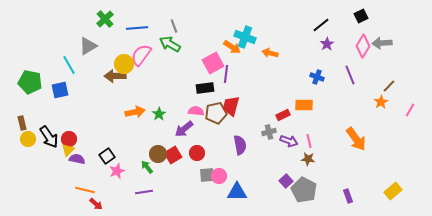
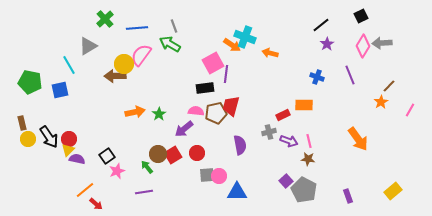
orange arrow at (232, 47): moved 2 px up
orange arrow at (356, 139): moved 2 px right
orange line at (85, 190): rotated 54 degrees counterclockwise
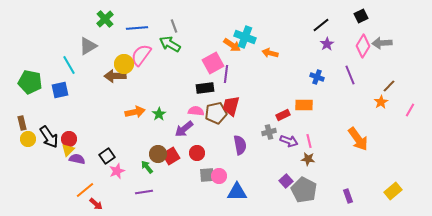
red square at (173, 155): moved 2 px left, 1 px down
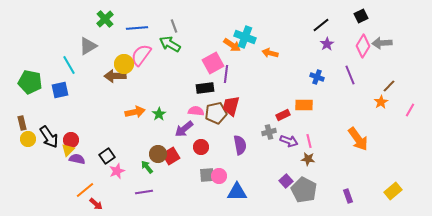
red circle at (69, 139): moved 2 px right, 1 px down
red circle at (197, 153): moved 4 px right, 6 px up
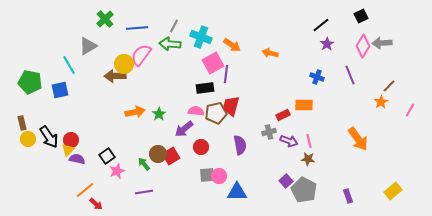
gray line at (174, 26): rotated 48 degrees clockwise
cyan cross at (245, 37): moved 44 px left
green arrow at (170, 44): rotated 25 degrees counterclockwise
green arrow at (147, 167): moved 3 px left, 3 px up
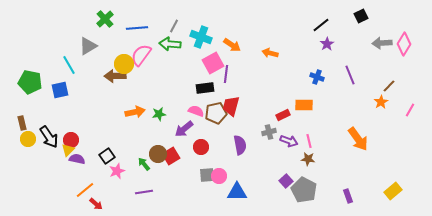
pink diamond at (363, 46): moved 41 px right, 2 px up
pink semicircle at (196, 111): rotated 14 degrees clockwise
green star at (159, 114): rotated 24 degrees clockwise
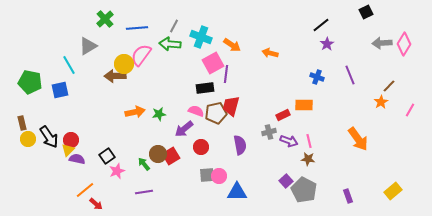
black square at (361, 16): moved 5 px right, 4 px up
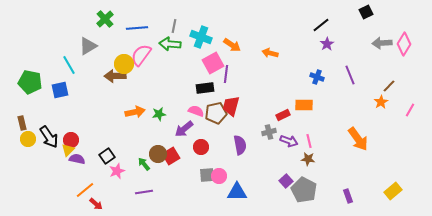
gray line at (174, 26): rotated 16 degrees counterclockwise
